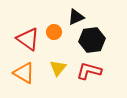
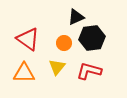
orange circle: moved 10 px right, 11 px down
black hexagon: moved 2 px up
yellow triangle: moved 1 px left, 1 px up
orange triangle: rotated 30 degrees counterclockwise
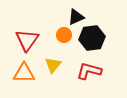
red triangle: moved 1 px left, 1 px down; rotated 30 degrees clockwise
orange circle: moved 8 px up
yellow triangle: moved 4 px left, 2 px up
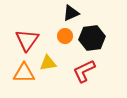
black triangle: moved 5 px left, 4 px up
orange circle: moved 1 px right, 1 px down
yellow triangle: moved 5 px left, 2 px up; rotated 42 degrees clockwise
red L-shape: moved 5 px left; rotated 40 degrees counterclockwise
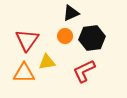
yellow triangle: moved 1 px left, 1 px up
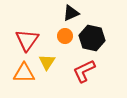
black hexagon: rotated 20 degrees clockwise
yellow triangle: rotated 48 degrees counterclockwise
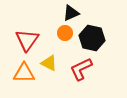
orange circle: moved 3 px up
yellow triangle: moved 2 px right, 1 px down; rotated 36 degrees counterclockwise
red L-shape: moved 3 px left, 2 px up
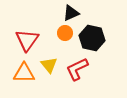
yellow triangle: moved 2 px down; rotated 24 degrees clockwise
red L-shape: moved 4 px left
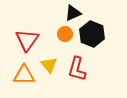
black triangle: moved 2 px right
orange circle: moved 1 px down
black hexagon: moved 4 px up; rotated 10 degrees clockwise
red L-shape: rotated 50 degrees counterclockwise
orange triangle: moved 2 px down
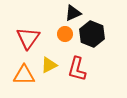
red triangle: moved 1 px right, 2 px up
yellow triangle: rotated 42 degrees clockwise
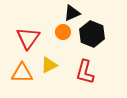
black triangle: moved 1 px left
orange circle: moved 2 px left, 2 px up
red L-shape: moved 8 px right, 3 px down
orange triangle: moved 2 px left, 2 px up
